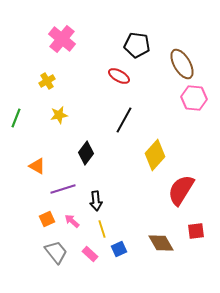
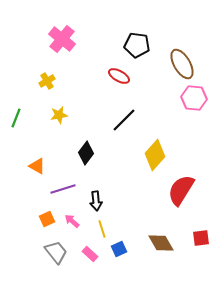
black line: rotated 16 degrees clockwise
red square: moved 5 px right, 7 px down
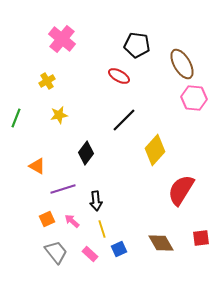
yellow diamond: moved 5 px up
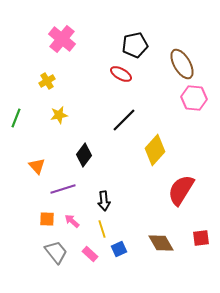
black pentagon: moved 2 px left; rotated 20 degrees counterclockwise
red ellipse: moved 2 px right, 2 px up
black diamond: moved 2 px left, 2 px down
orange triangle: rotated 18 degrees clockwise
black arrow: moved 8 px right
orange square: rotated 28 degrees clockwise
